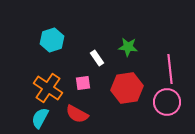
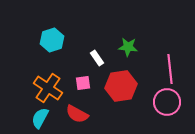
red hexagon: moved 6 px left, 2 px up
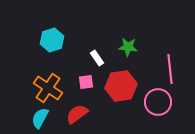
pink square: moved 3 px right, 1 px up
pink circle: moved 9 px left
red semicircle: rotated 115 degrees clockwise
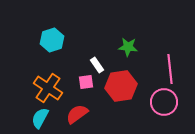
white rectangle: moved 7 px down
pink circle: moved 6 px right
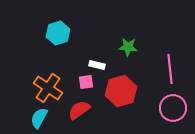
cyan hexagon: moved 6 px right, 7 px up
white rectangle: rotated 42 degrees counterclockwise
red hexagon: moved 5 px down; rotated 8 degrees counterclockwise
pink circle: moved 9 px right, 6 px down
red semicircle: moved 2 px right, 4 px up
cyan semicircle: moved 1 px left
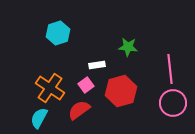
white rectangle: rotated 21 degrees counterclockwise
pink square: moved 3 px down; rotated 28 degrees counterclockwise
orange cross: moved 2 px right
pink circle: moved 5 px up
